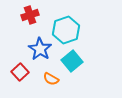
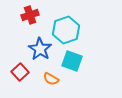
cyan square: rotated 30 degrees counterclockwise
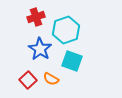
red cross: moved 6 px right, 2 px down
red square: moved 8 px right, 8 px down
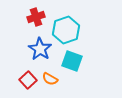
orange semicircle: moved 1 px left
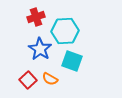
cyan hexagon: moved 1 px left, 1 px down; rotated 16 degrees clockwise
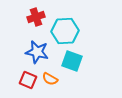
blue star: moved 3 px left, 3 px down; rotated 20 degrees counterclockwise
red square: rotated 24 degrees counterclockwise
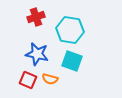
cyan hexagon: moved 5 px right, 1 px up; rotated 12 degrees clockwise
blue star: moved 2 px down
orange semicircle: rotated 14 degrees counterclockwise
